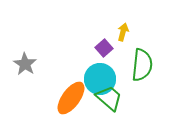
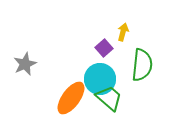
gray star: rotated 15 degrees clockwise
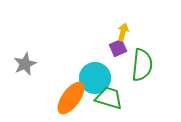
purple square: moved 14 px right; rotated 18 degrees clockwise
cyan circle: moved 5 px left, 1 px up
green trapezoid: rotated 24 degrees counterclockwise
